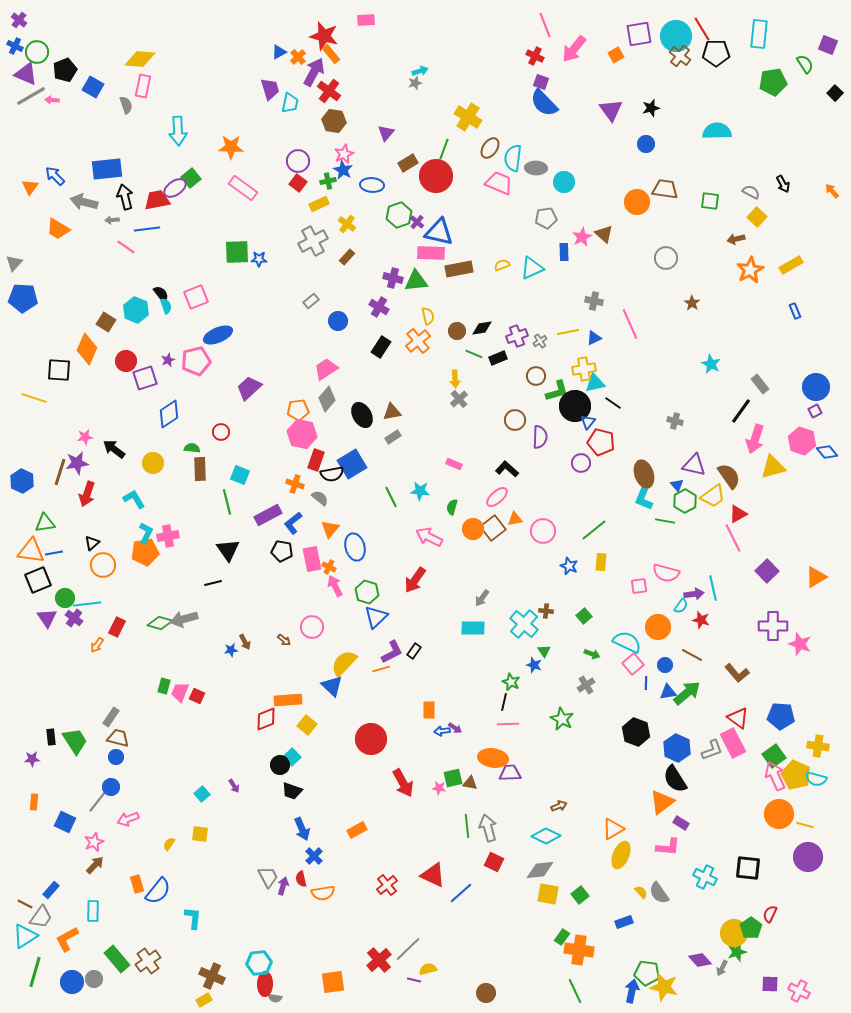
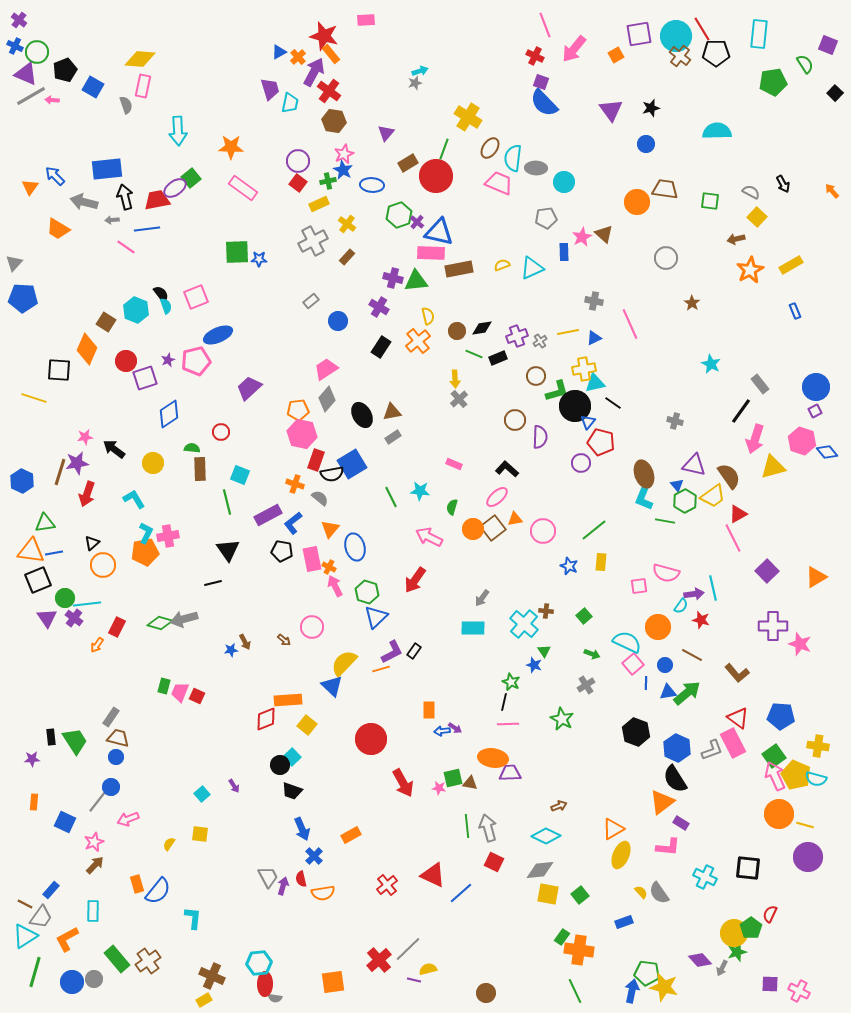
orange rectangle at (357, 830): moved 6 px left, 5 px down
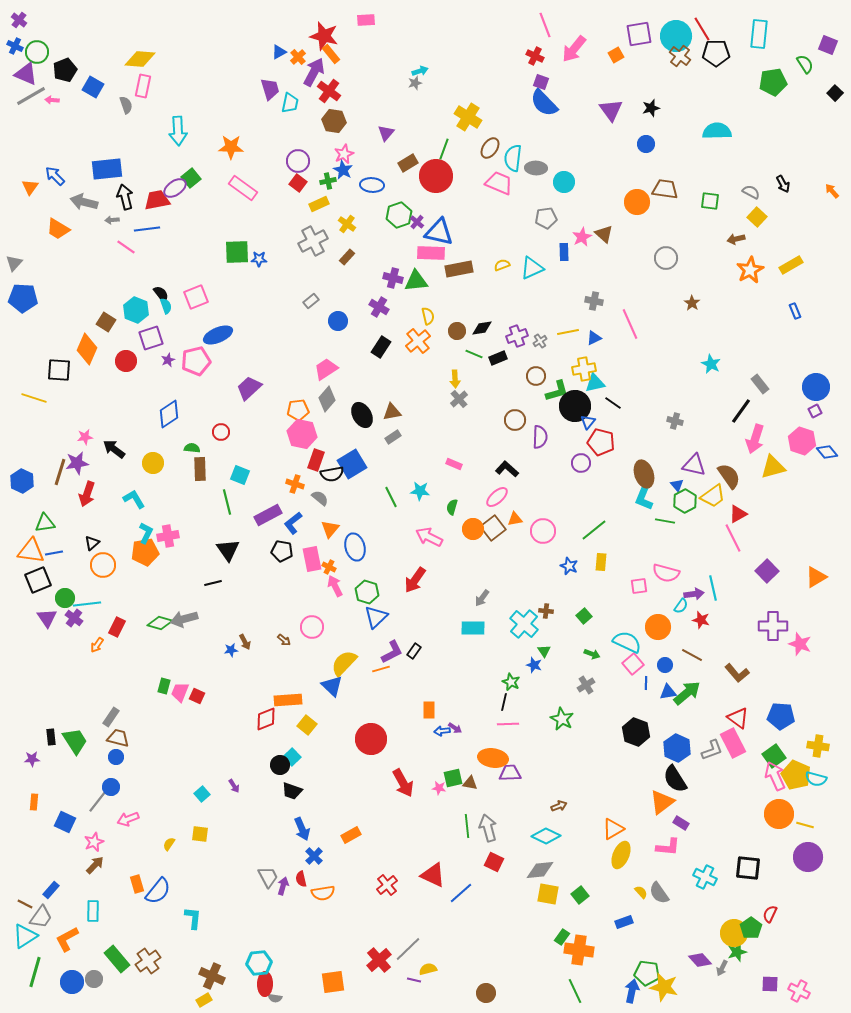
purple square at (145, 378): moved 6 px right, 40 px up
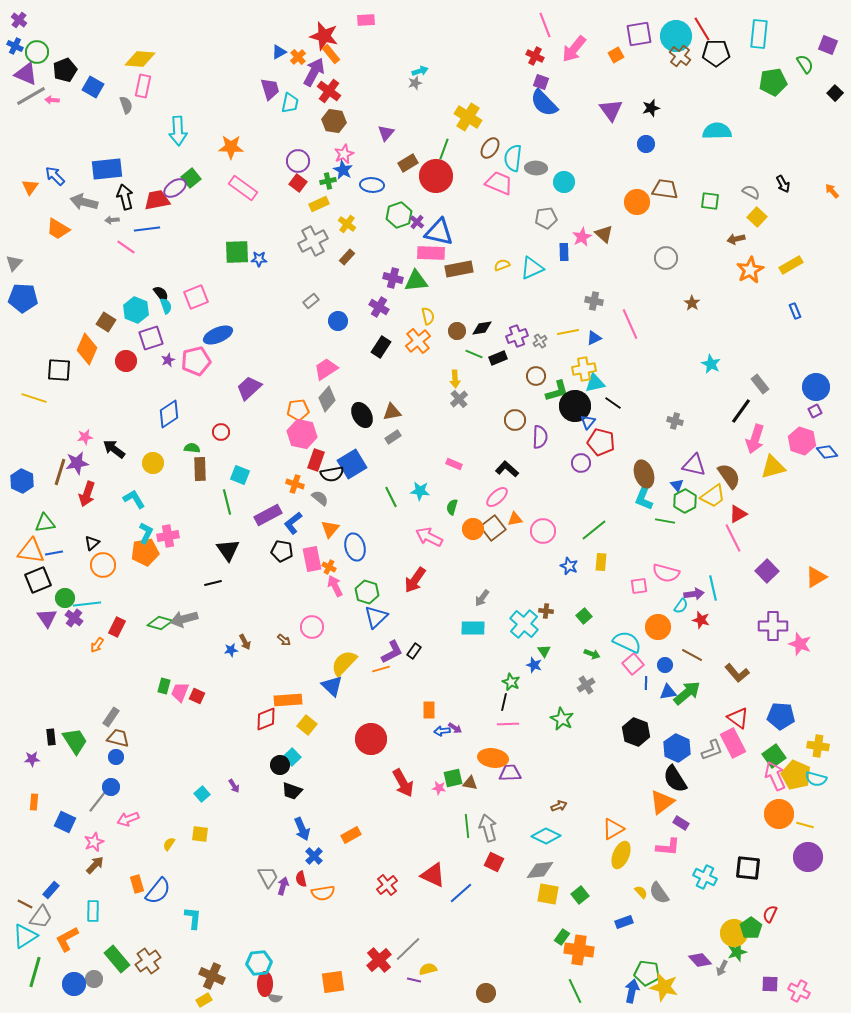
blue circle at (72, 982): moved 2 px right, 2 px down
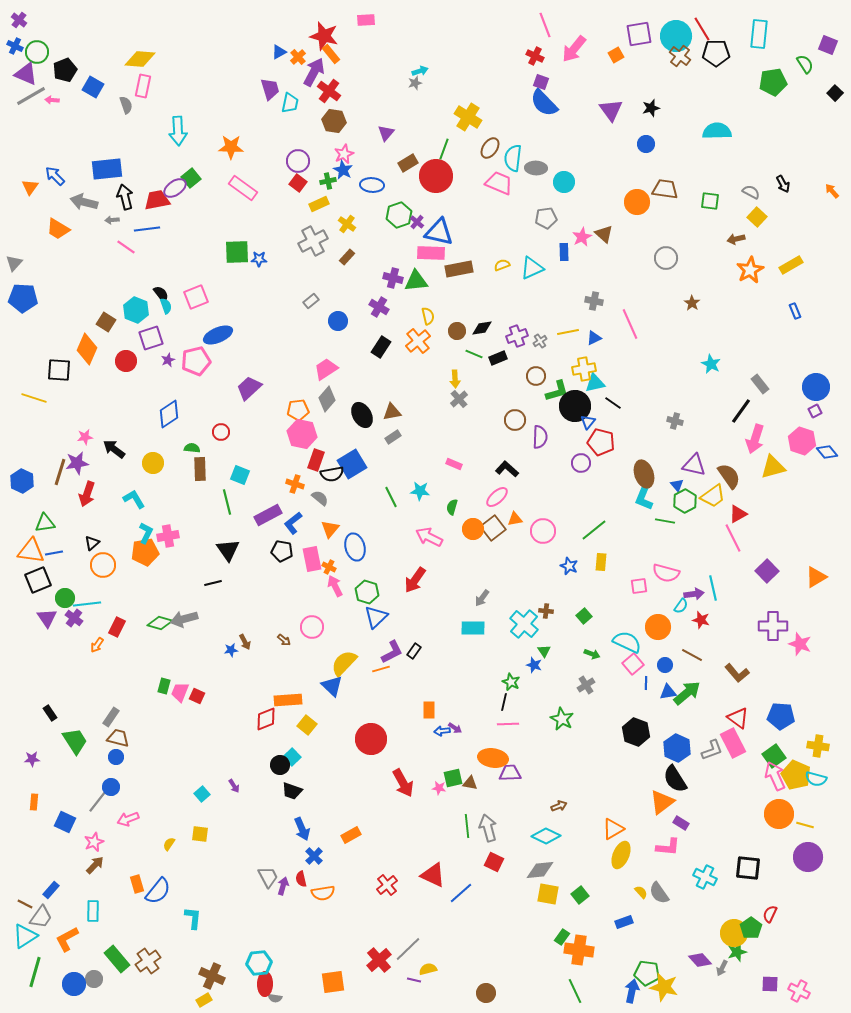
black rectangle at (51, 737): moved 1 px left, 24 px up; rotated 28 degrees counterclockwise
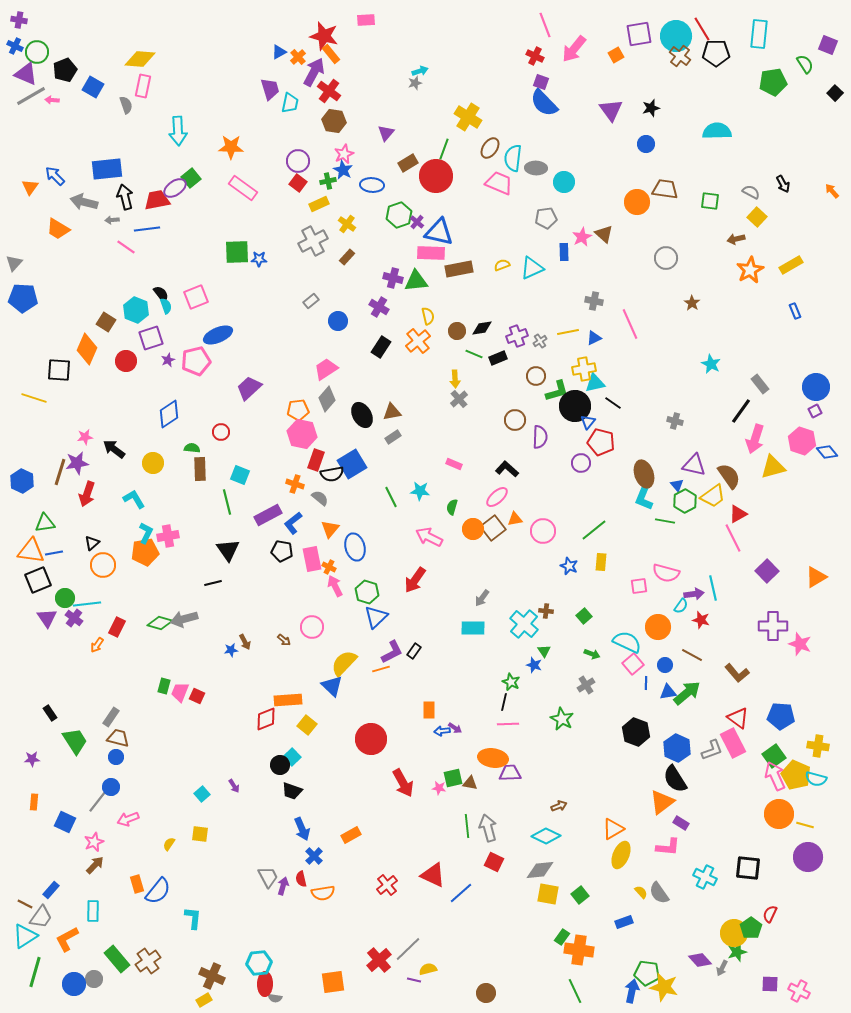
purple cross at (19, 20): rotated 28 degrees counterclockwise
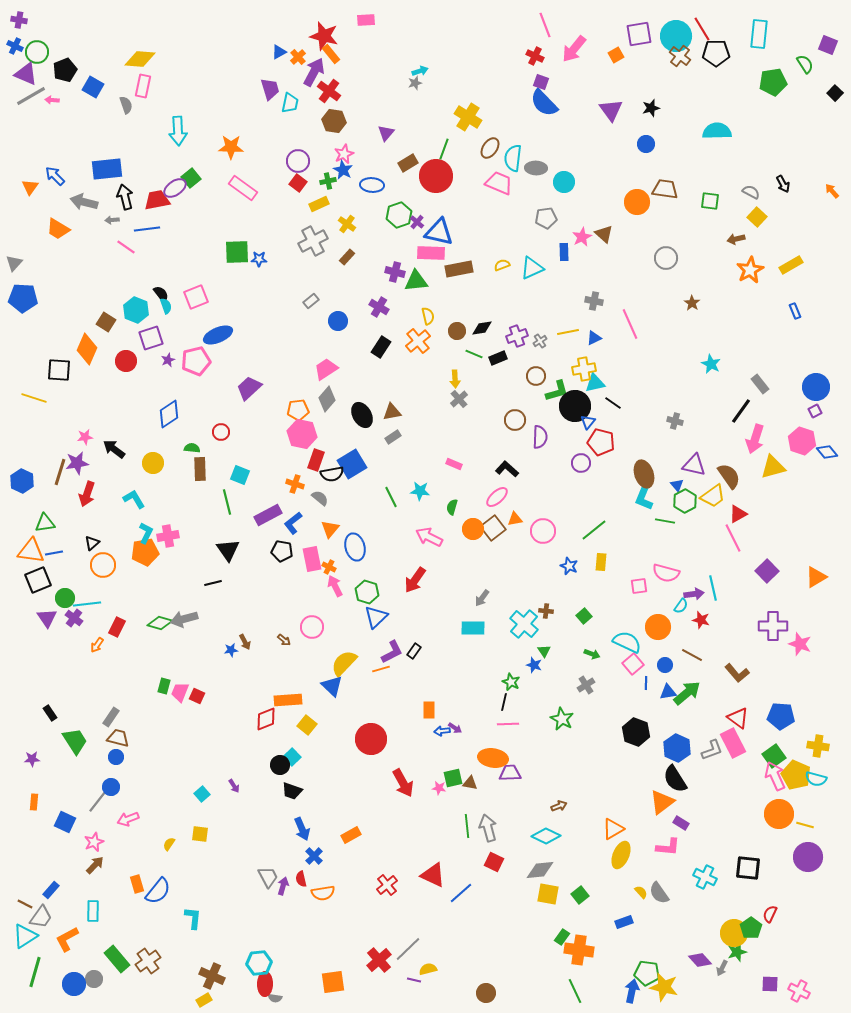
purple cross at (393, 278): moved 2 px right, 6 px up
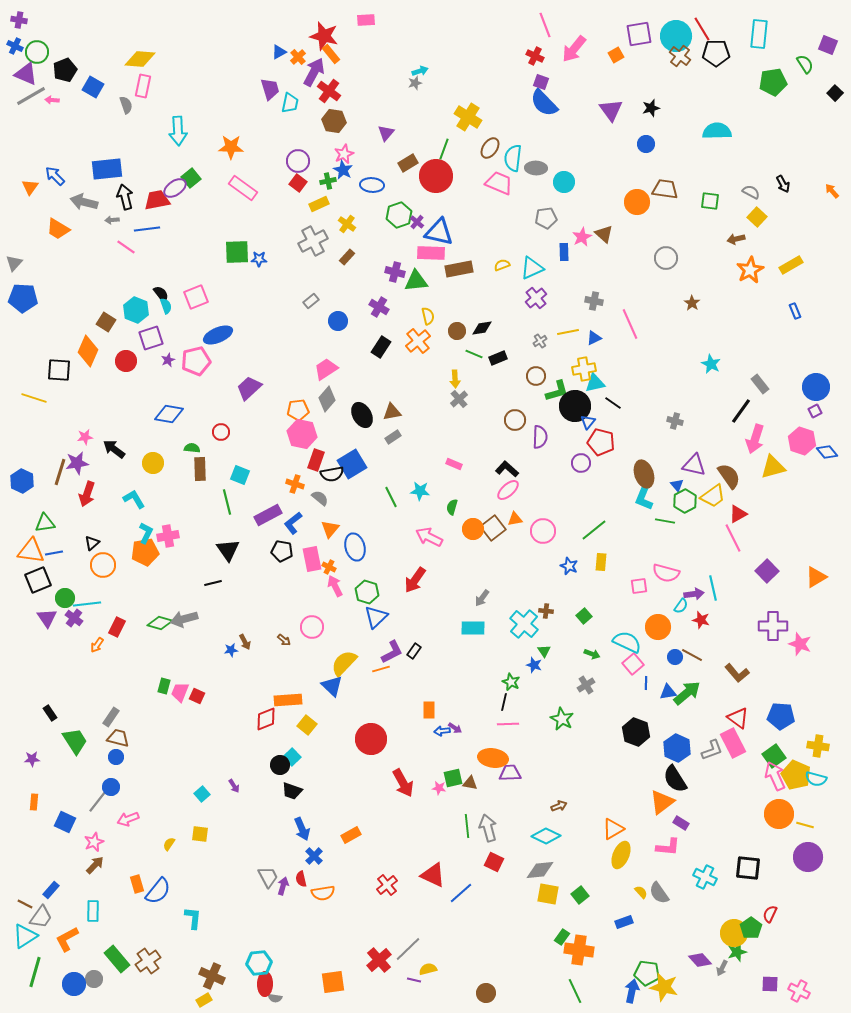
purple cross at (517, 336): moved 19 px right, 38 px up; rotated 20 degrees counterclockwise
orange diamond at (87, 349): moved 1 px right, 2 px down
blue diamond at (169, 414): rotated 44 degrees clockwise
pink ellipse at (497, 497): moved 11 px right, 7 px up
blue circle at (665, 665): moved 10 px right, 8 px up
